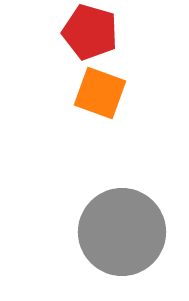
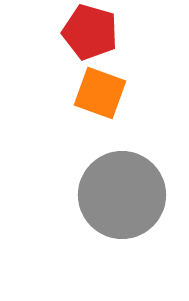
gray circle: moved 37 px up
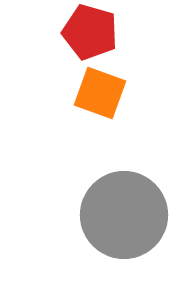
gray circle: moved 2 px right, 20 px down
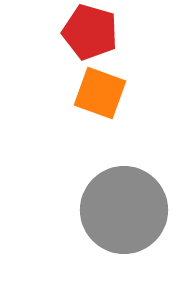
gray circle: moved 5 px up
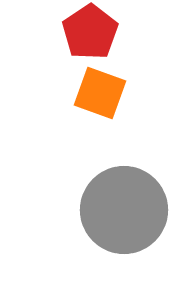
red pentagon: rotated 22 degrees clockwise
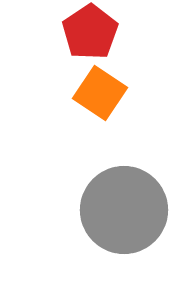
orange square: rotated 14 degrees clockwise
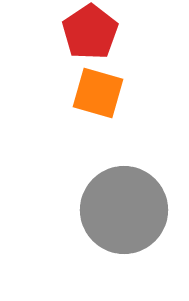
orange square: moved 2 px left; rotated 18 degrees counterclockwise
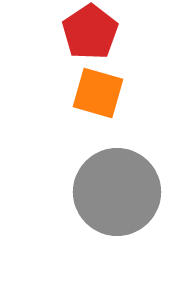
gray circle: moved 7 px left, 18 px up
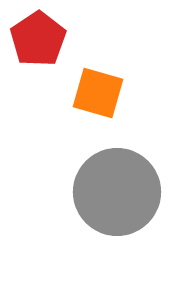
red pentagon: moved 52 px left, 7 px down
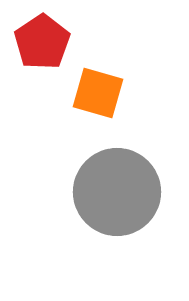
red pentagon: moved 4 px right, 3 px down
